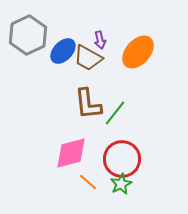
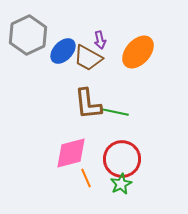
green line: moved 1 px up; rotated 64 degrees clockwise
orange line: moved 2 px left, 4 px up; rotated 24 degrees clockwise
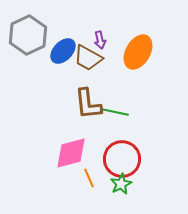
orange ellipse: rotated 12 degrees counterclockwise
orange line: moved 3 px right
